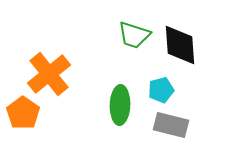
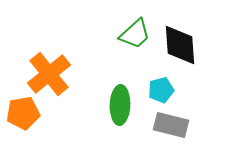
green trapezoid: moved 1 px right, 1 px up; rotated 60 degrees counterclockwise
orange pentagon: rotated 28 degrees clockwise
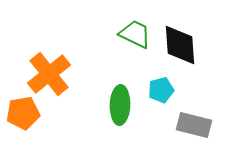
green trapezoid: rotated 112 degrees counterclockwise
gray rectangle: moved 23 px right
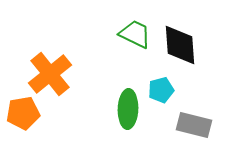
orange cross: moved 1 px right
green ellipse: moved 8 px right, 4 px down
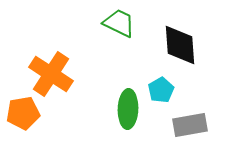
green trapezoid: moved 16 px left, 11 px up
orange cross: moved 1 px right; rotated 18 degrees counterclockwise
cyan pentagon: rotated 15 degrees counterclockwise
gray rectangle: moved 4 px left; rotated 24 degrees counterclockwise
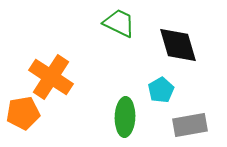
black diamond: moved 2 px left; rotated 12 degrees counterclockwise
orange cross: moved 3 px down
green ellipse: moved 3 px left, 8 px down
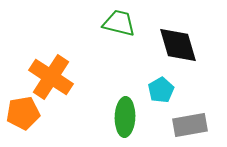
green trapezoid: rotated 12 degrees counterclockwise
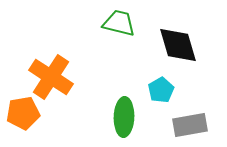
green ellipse: moved 1 px left
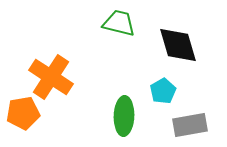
cyan pentagon: moved 2 px right, 1 px down
green ellipse: moved 1 px up
